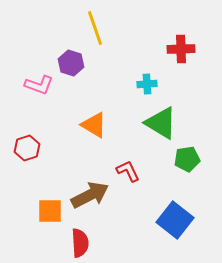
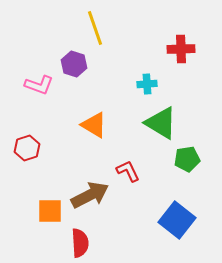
purple hexagon: moved 3 px right, 1 px down
blue square: moved 2 px right
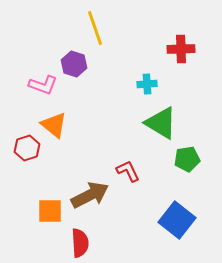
pink L-shape: moved 4 px right
orange triangle: moved 40 px left; rotated 8 degrees clockwise
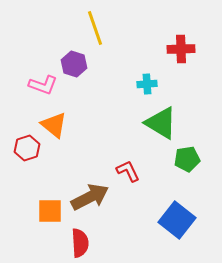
brown arrow: moved 2 px down
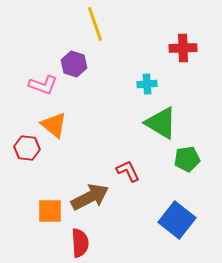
yellow line: moved 4 px up
red cross: moved 2 px right, 1 px up
red hexagon: rotated 25 degrees clockwise
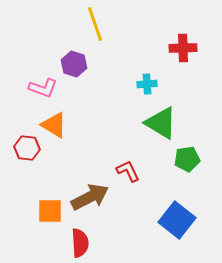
pink L-shape: moved 3 px down
orange triangle: rotated 8 degrees counterclockwise
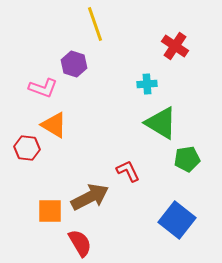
red cross: moved 8 px left, 2 px up; rotated 36 degrees clockwise
red semicircle: rotated 28 degrees counterclockwise
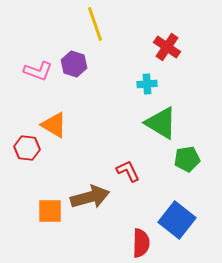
red cross: moved 8 px left, 1 px down
pink L-shape: moved 5 px left, 17 px up
brown arrow: rotated 12 degrees clockwise
red semicircle: moved 61 px right; rotated 32 degrees clockwise
